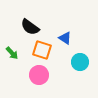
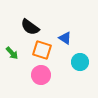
pink circle: moved 2 px right
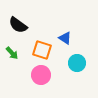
black semicircle: moved 12 px left, 2 px up
cyan circle: moved 3 px left, 1 px down
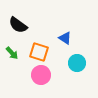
orange square: moved 3 px left, 2 px down
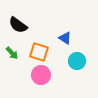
cyan circle: moved 2 px up
